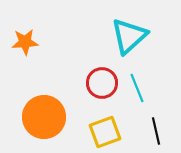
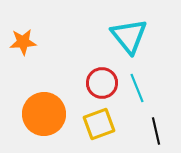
cyan triangle: rotated 27 degrees counterclockwise
orange star: moved 2 px left
orange circle: moved 3 px up
yellow square: moved 6 px left, 8 px up
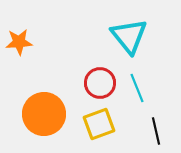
orange star: moved 4 px left
red circle: moved 2 px left
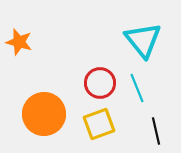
cyan triangle: moved 14 px right, 4 px down
orange star: rotated 20 degrees clockwise
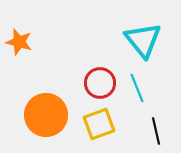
orange circle: moved 2 px right, 1 px down
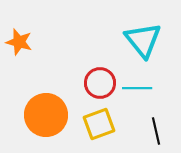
cyan line: rotated 68 degrees counterclockwise
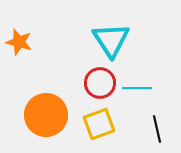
cyan triangle: moved 32 px left; rotated 6 degrees clockwise
black line: moved 1 px right, 2 px up
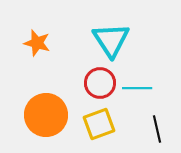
orange star: moved 18 px right, 1 px down
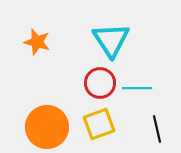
orange star: moved 1 px up
orange circle: moved 1 px right, 12 px down
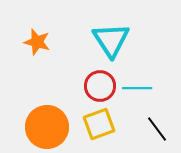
red circle: moved 3 px down
black line: rotated 24 degrees counterclockwise
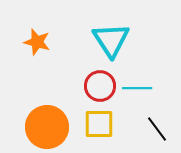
yellow square: rotated 20 degrees clockwise
